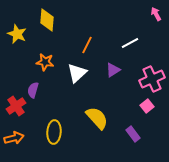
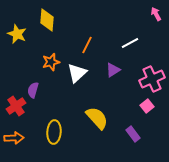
orange star: moved 6 px right; rotated 24 degrees counterclockwise
orange arrow: rotated 12 degrees clockwise
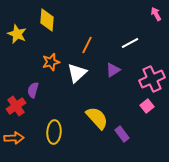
purple rectangle: moved 11 px left
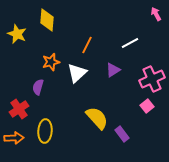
purple semicircle: moved 5 px right, 3 px up
red cross: moved 3 px right, 3 px down
yellow ellipse: moved 9 px left, 1 px up
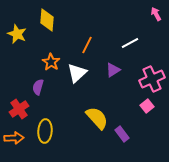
orange star: rotated 24 degrees counterclockwise
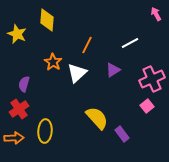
orange star: moved 2 px right
purple semicircle: moved 14 px left, 3 px up
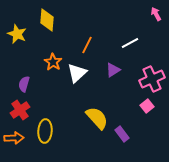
red cross: moved 1 px right, 1 px down
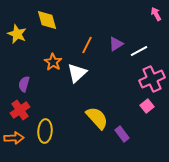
yellow diamond: rotated 20 degrees counterclockwise
white line: moved 9 px right, 8 px down
purple triangle: moved 3 px right, 26 px up
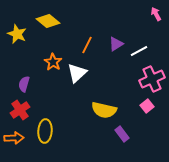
yellow diamond: moved 1 px right, 1 px down; rotated 35 degrees counterclockwise
yellow semicircle: moved 7 px right, 8 px up; rotated 145 degrees clockwise
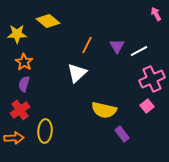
yellow star: rotated 24 degrees counterclockwise
purple triangle: moved 1 px right, 2 px down; rotated 28 degrees counterclockwise
orange star: moved 29 px left
